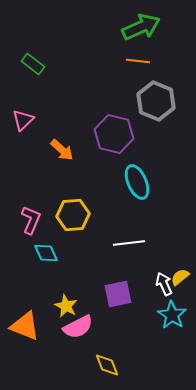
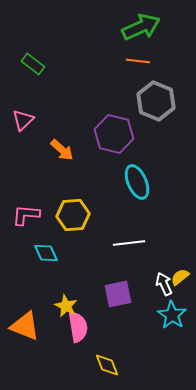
pink L-shape: moved 5 px left, 5 px up; rotated 108 degrees counterclockwise
pink semicircle: rotated 72 degrees counterclockwise
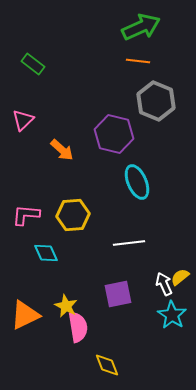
orange triangle: moved 11 px up; rotated 48 degrees counterclockwise
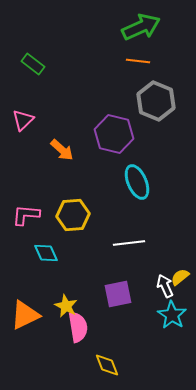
white arrow: moved 1 px right, 2 px down
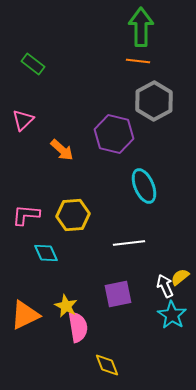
green arrow: rotated 66 degrees counterclockwise
gray hexagon: moved 2 px left; rotated 9 degrees clockwise
cyan ellipse: moved 7 px right, 4 px down
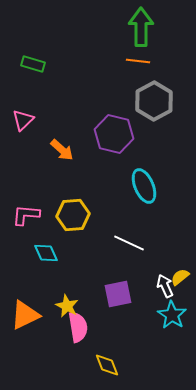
green rectangle: rotated 20 degrees counterclockwise
white line: rotated 32 degrees clockwise
yellow star: moved 1 px right
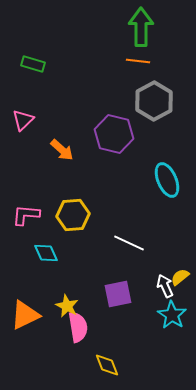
cyan ellipse: moved 23 px right, 6 px up
